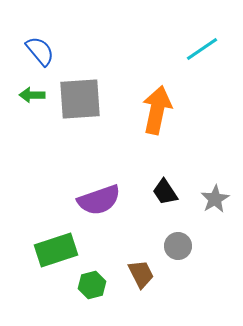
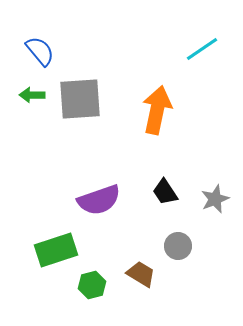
gray star: rotated 8 degrees clockwise
brown trapezoid: rotated 32 degrees counterclockwise
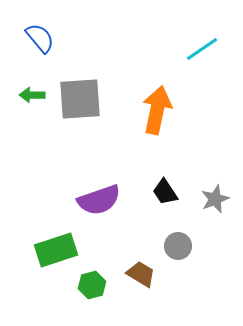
blue semicircle: moved 13 px up
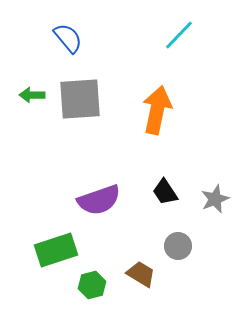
blue semicircle: moved 28 px right
cyan line: moved 23 px left, 14 px up; rotated 12 degrees counterclockwise
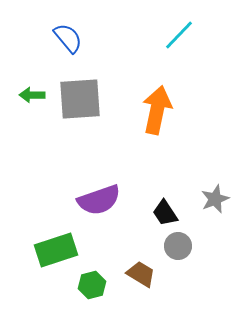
black trapezoid: moved 21 px down
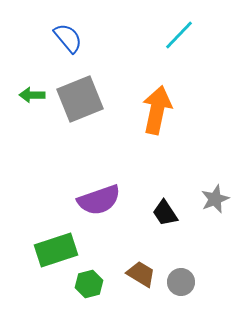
gray square: rotated 18 degrees counterclockwise
gray circle: moved 3 px right, 36 px down
green hexagon: moved 3 px left, 1 px up
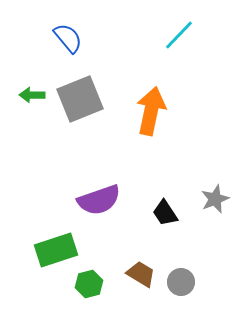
orange arrow: moved 6 px left, 1 px down
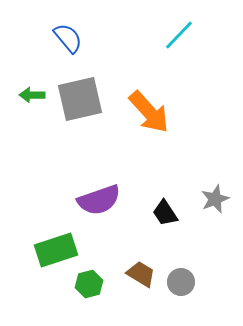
gray square: rotated 9 degrees clockwise
orange arrow: moved 2 px left, 1 px down; rotated 126 degrees clockwise
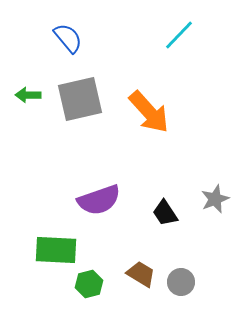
green arrow: moved 4 px left
green rectangle: rotated 21 degrees clockwise
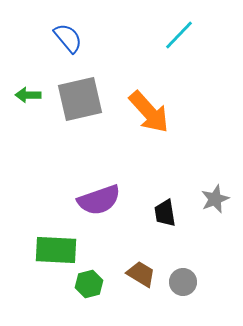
black trapezoid: rotated 24 degrees clockwise
gray circle: moved 2 px right
